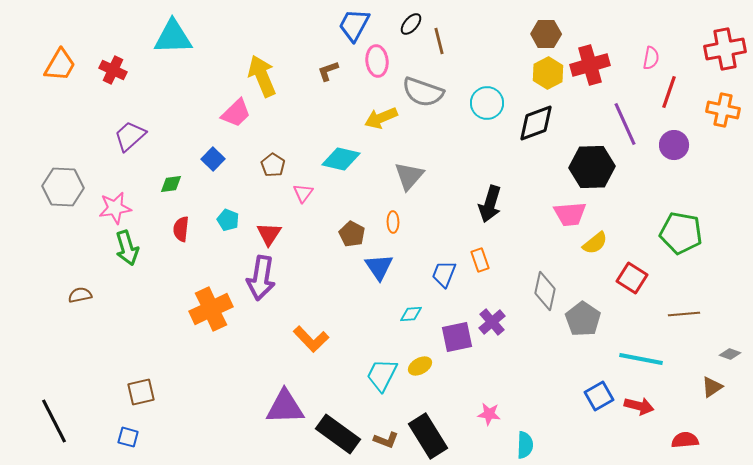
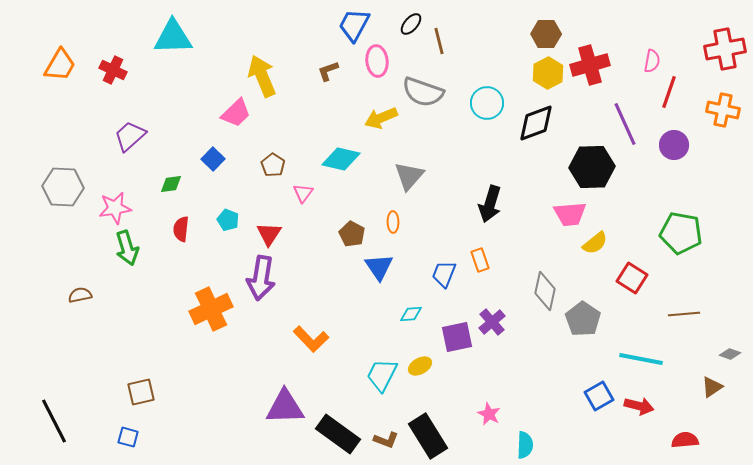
pink semicircle at (651, 58): moved 1 px right, 3 px down
pink star at (489, 414): rotated 20 degrees clockwise
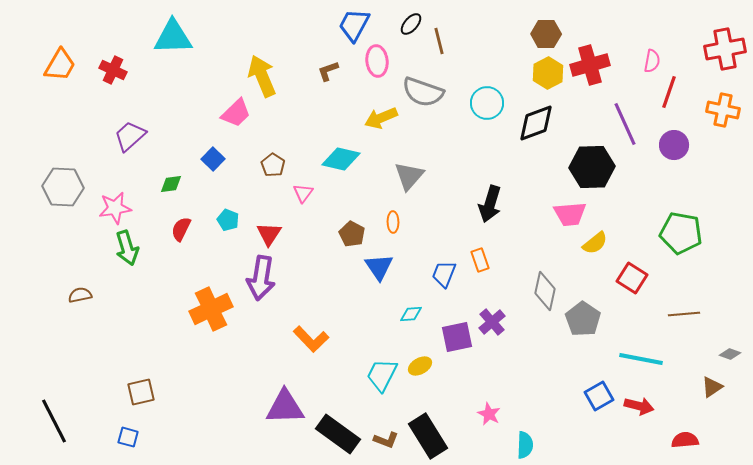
red semicircle at (181, 229): rotated 20 degrees clockwise
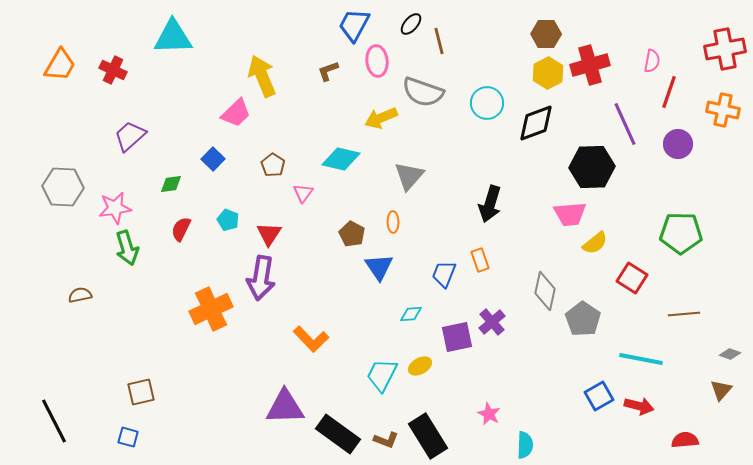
purple circle at (674, 145): moved 4 px right, 1 px up
green pentagon at (681, 233): rotated 9 degrees counterclockwise
brown triangle at (712, 387): moved 9 px right, 3 px down; rotated 15 degrees counterclockwise
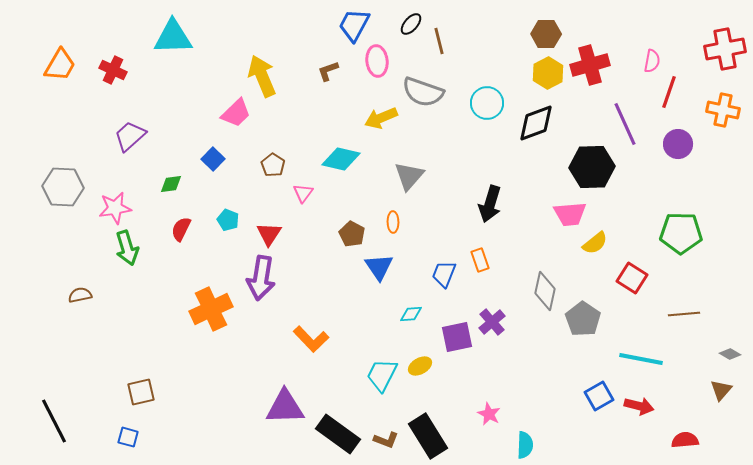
gray diamond at (730, 354): rotated 10 degrees clockwise
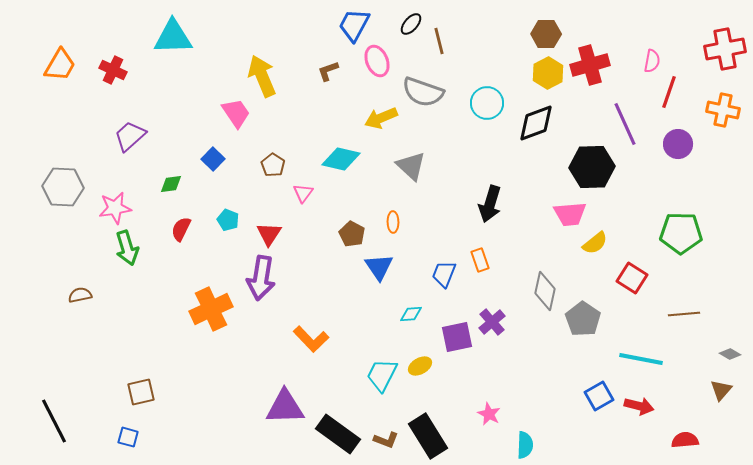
pink ellipse at (377, 61): rotated 16 degrees counterclockwise
pink trapezoid at (236, 113): rotated 80 degrees counterclockwise
gray triangle at (409, 176): moved 2 px right, 10 px up; rotated 28 degrees counterclockwise
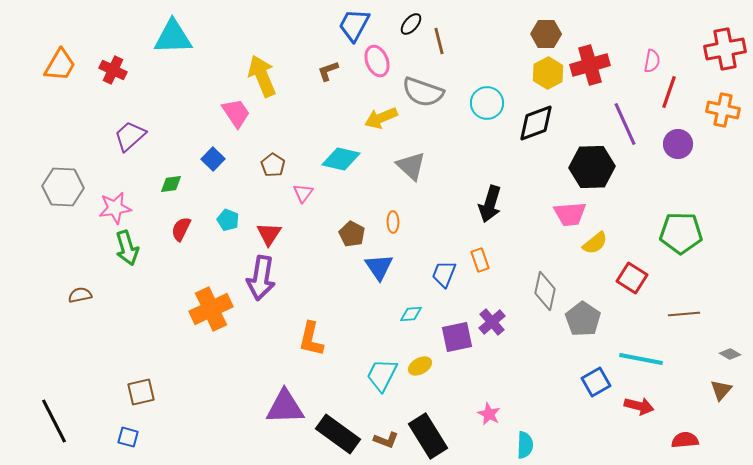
orange L-shape at (311, 339): rotated 57 degrees clockwise
blue square at (599, 396): moved 3 px left, 14 px up
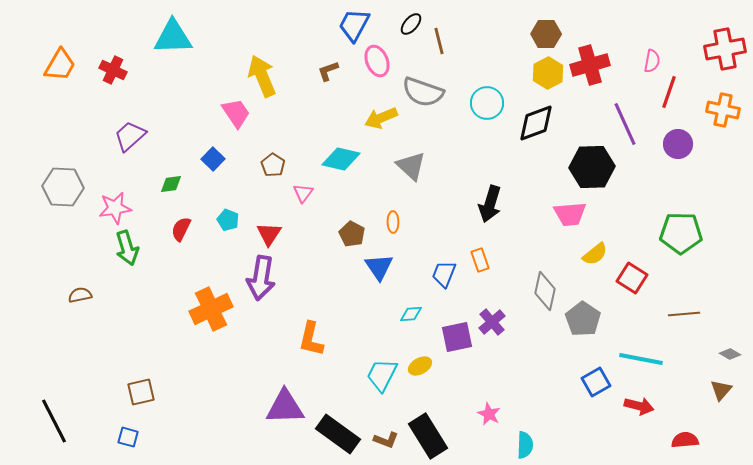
yellow semicircle at (595, 243): moved 11 px down
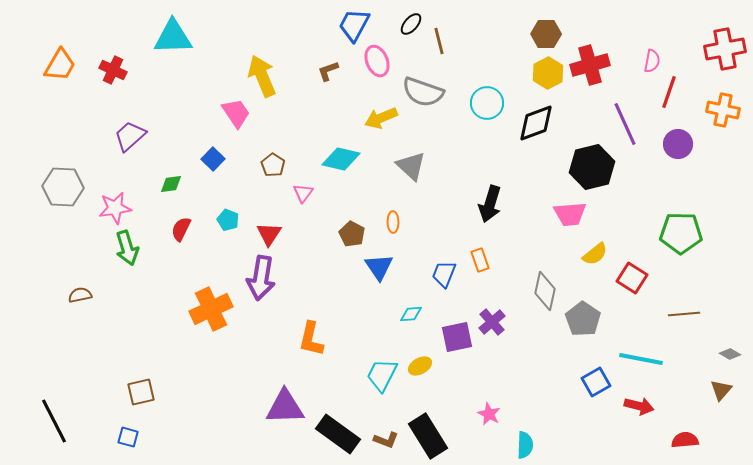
black hexagon at (592, 167): rotated 12 degrees counterclockwise
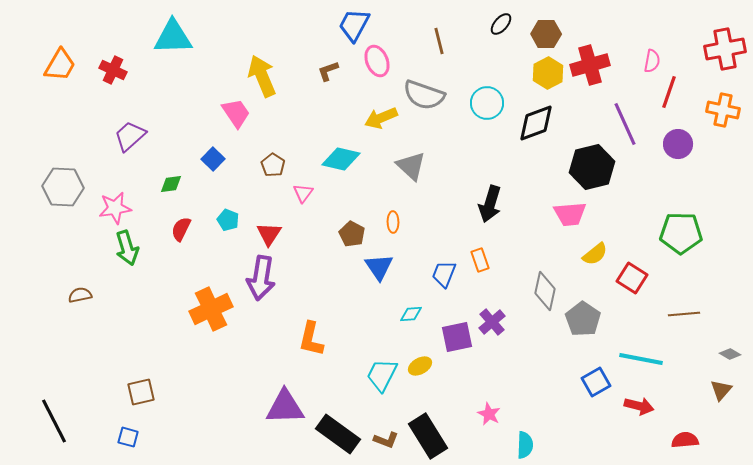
black ellipse at (411, 24): moved 90 px right
gray semicircle at (423, 92): moved 1 px right, 3 px down
